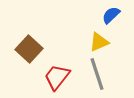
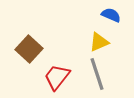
blue semicircle: rotated 66 degrees clockwise
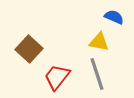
blue semicircle: moved 3 px right, 2 px down
yellow triangle: rotated 35 degrees clockwise
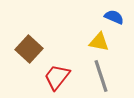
gray line: moved 4 px right, 2 px down
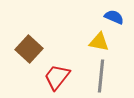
gray line: rotated 24 degrees clockwise
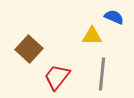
yellow triangle: moved 7 px left, 6 px up; rotated 10 degrees counterclockwise
gray line: moved 1 px right, 2 px up
